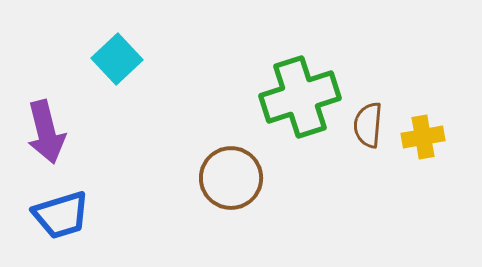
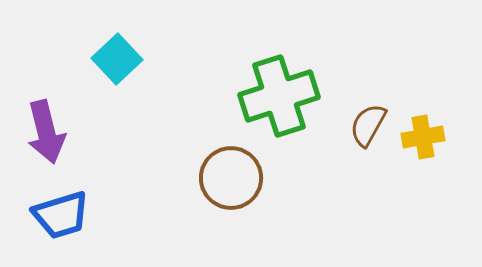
green cross: moved 21 px left, 1 px up
brown semicircle: rotated 24 degrees clockwise
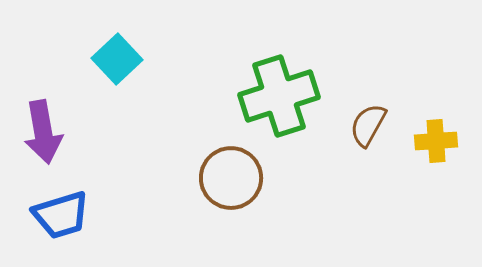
purple arrow: moved 3 px left; rotated 4 degrees clockwise
yellow cross: moved 13 px right, 4 px down; rotated 6 degrees clockwise
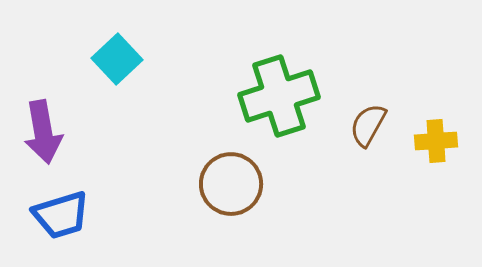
brown circle: moved 6 px down
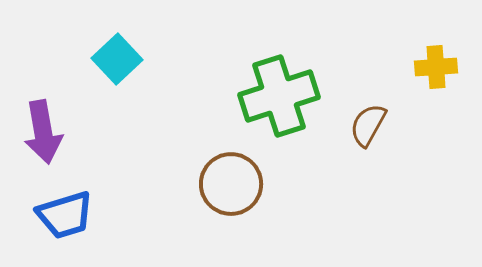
yellow cross: moved 74 px up
blue trapezoid: moved 4 px right
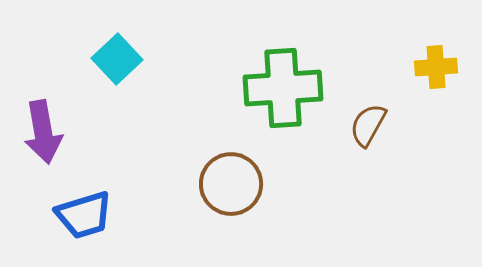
green cross: moved 4 px right, 8 px up; rotated 14 degrees clockwise
blue trapezoid: moved 19 px right
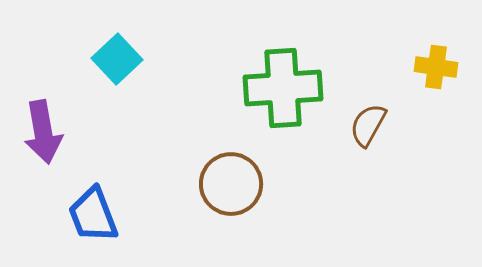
yellow cross: rotated 12 degrees clockwise
blue trapezoid: moved 9 px right; rotated 86 degrees clockwise
